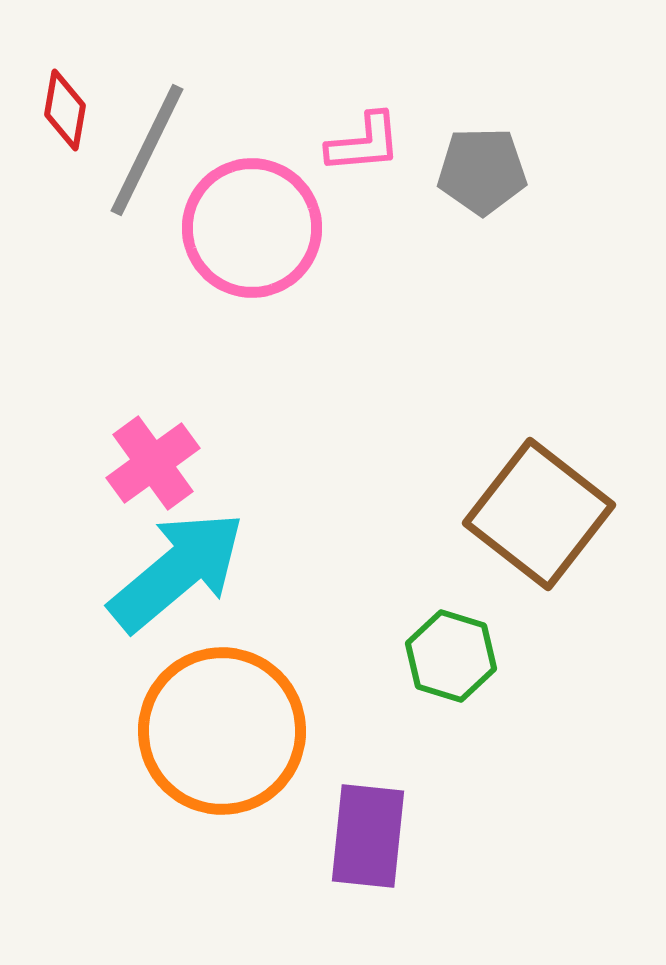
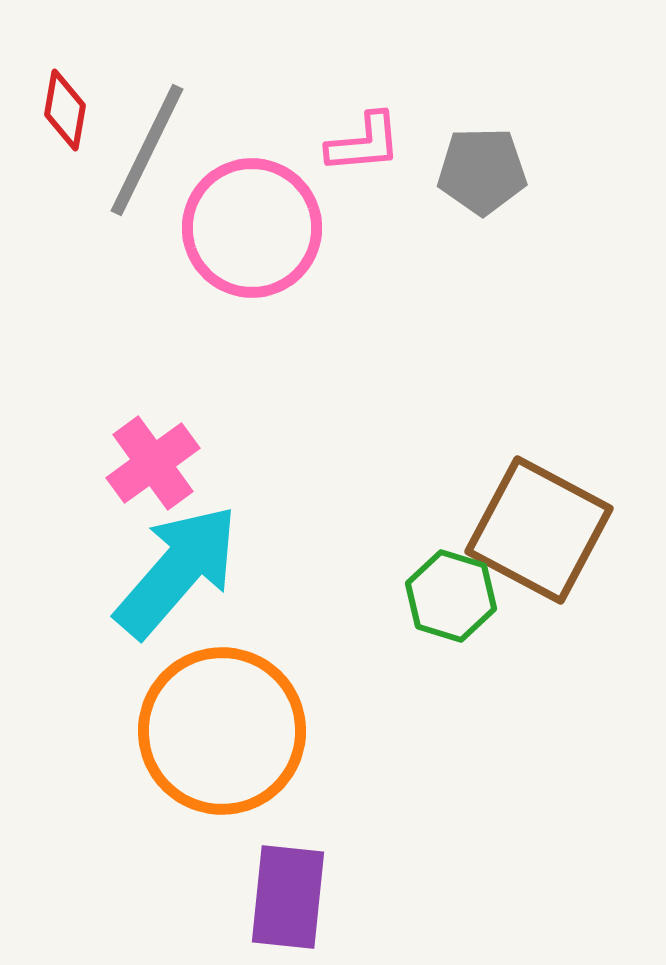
brown square: moved 16 px down; rotated 10 degrees counterclockwise
cyan arrow: rotated 9 degrees counterclockwise
green hexagon: moved 60 px up
purple rectangle: moved 80 px left, 61 px down
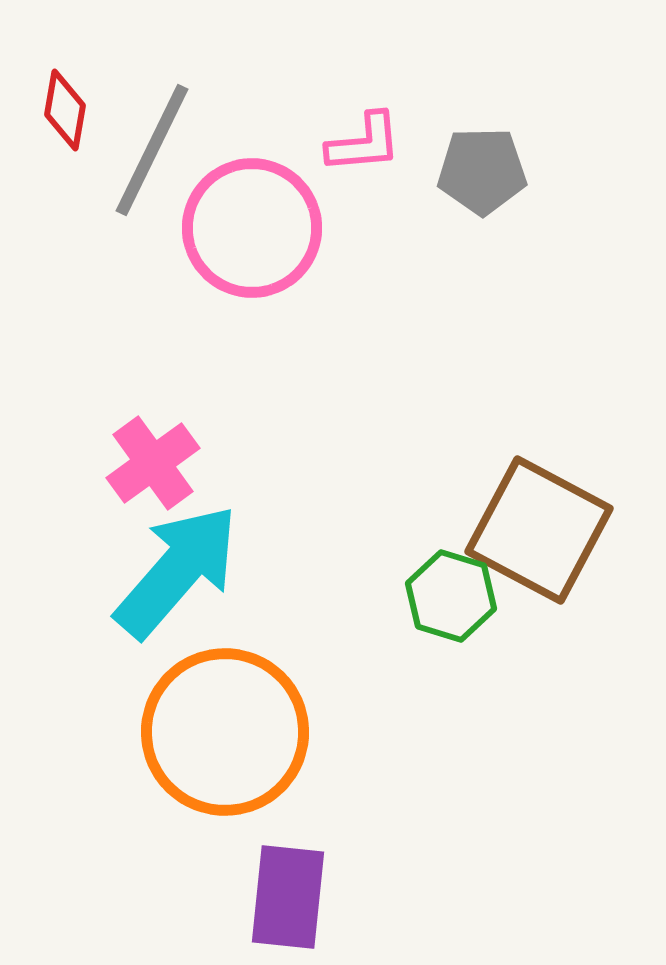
gray line: moved 5 px right
orange circle: moved 3 px right, 1 px down
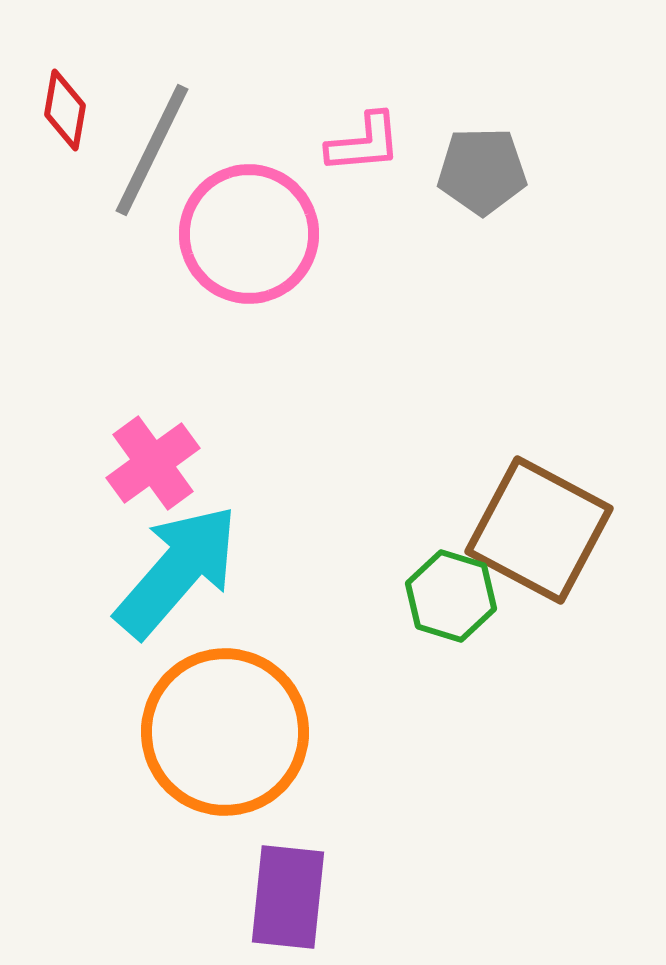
pink circle: moved 3 px left, 6 px down
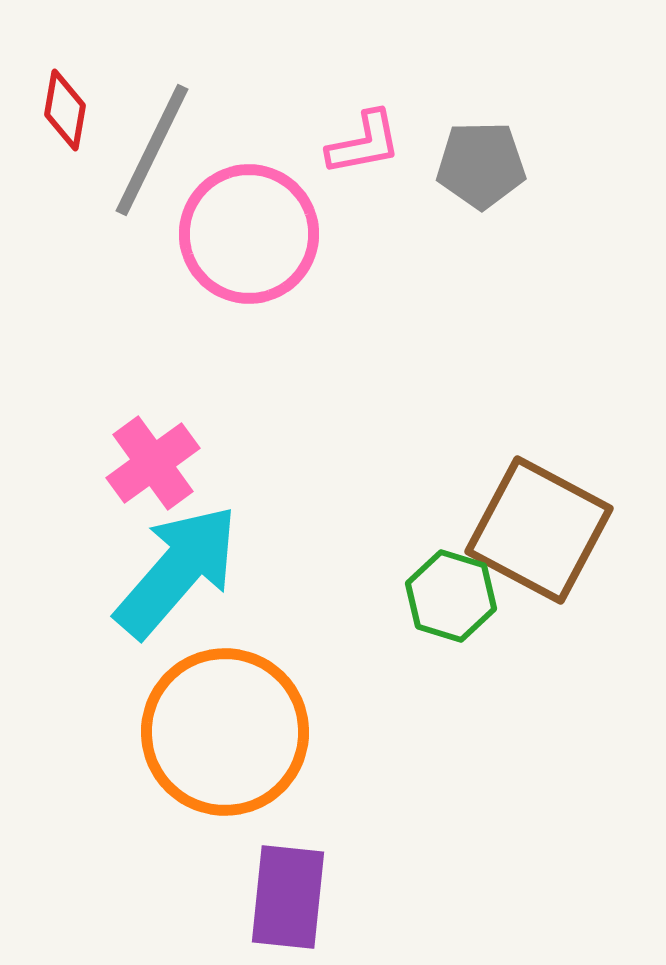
pink L-shape: rotated 6 degrees counterclockwise
gray pentagon: moved 1 px left, 6 px up
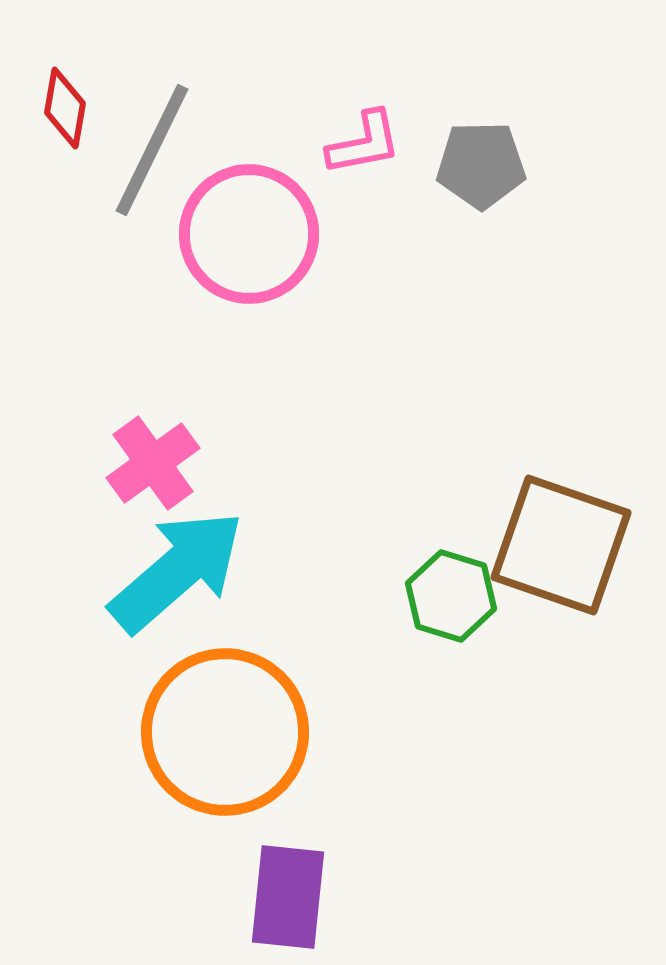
red diamond: moved 2 px up
brown square: moved 22 px right, 15 px down; rotated 9 degrees counterclockwise
cyan arrow: rotated 8 degrees clockwise
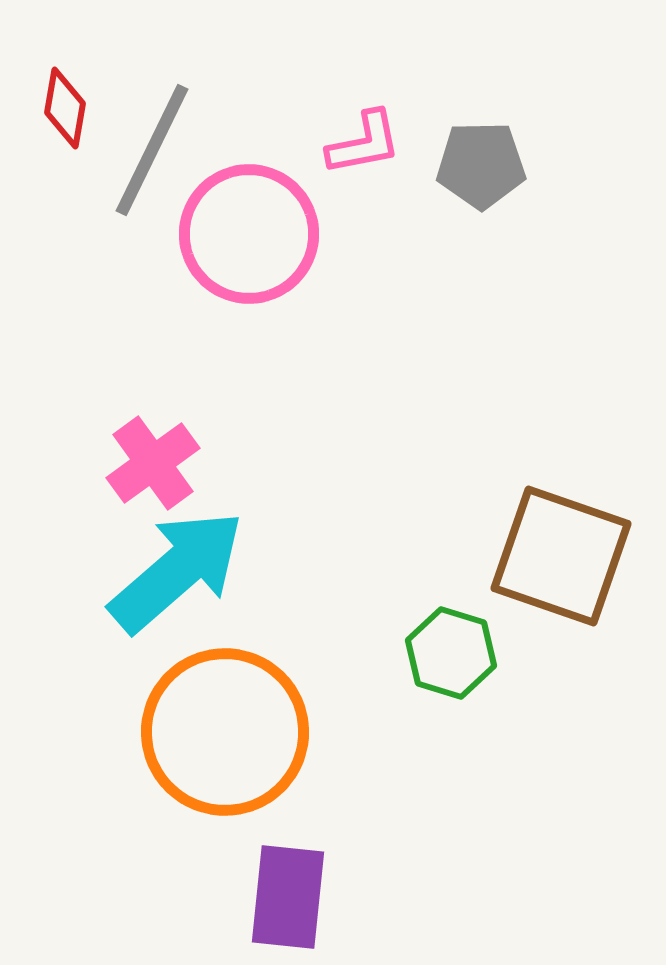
brown square: moved 11 px down
green hexagon: moved 57 px down
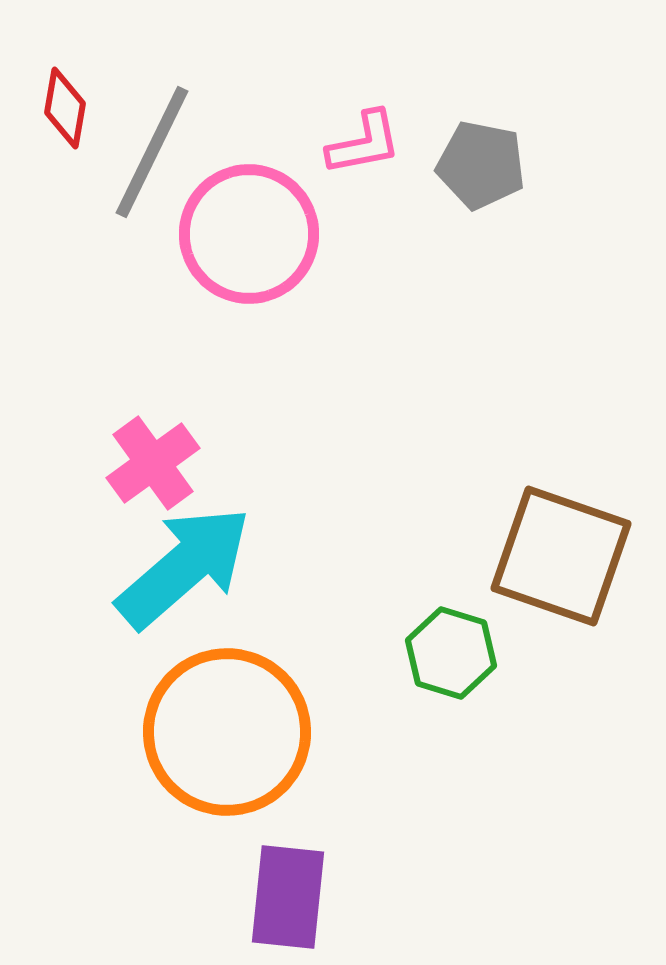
gray line: moved 2 px down
gray pentagon: rotated 12 degrees clockwise
cyan arrow: moved 7 px right, 4 px up
orange circle: moved 2 px right
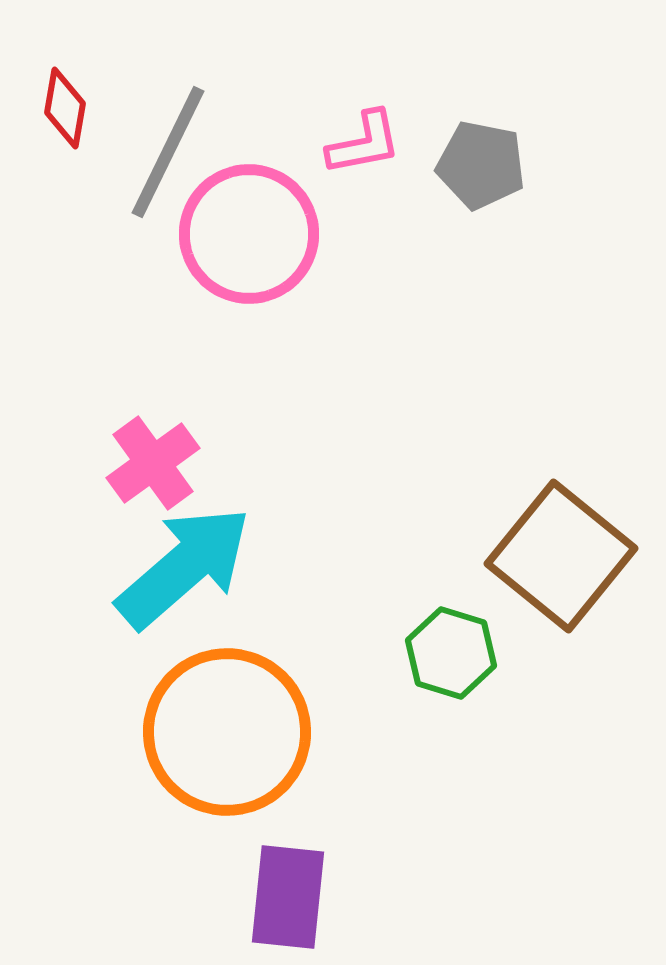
gray line: moved 16 px right
brown square: rotated 20 degrees clockwise
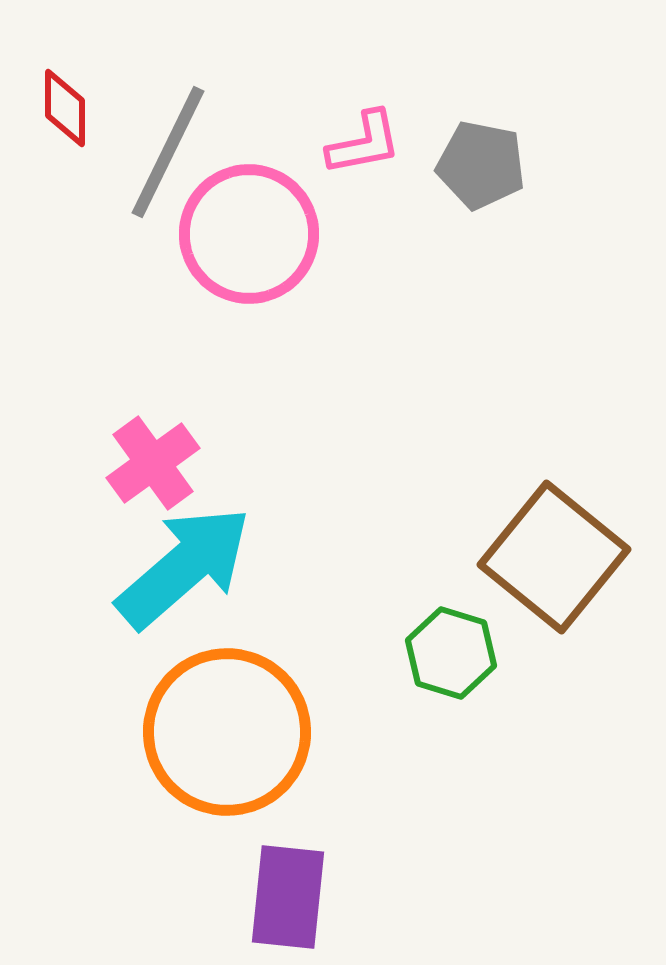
red diamond: rotated 10 degrees counterclockwise
brown square: moved 7 px left, 1 px down
